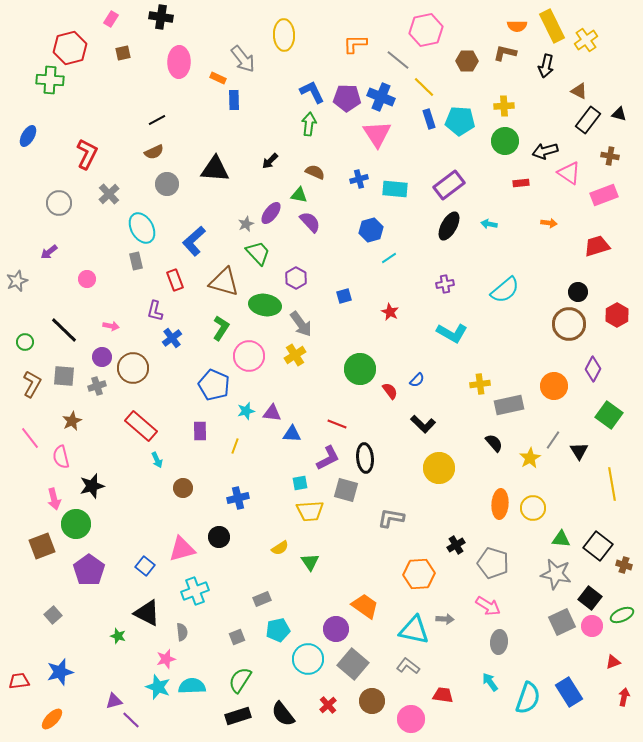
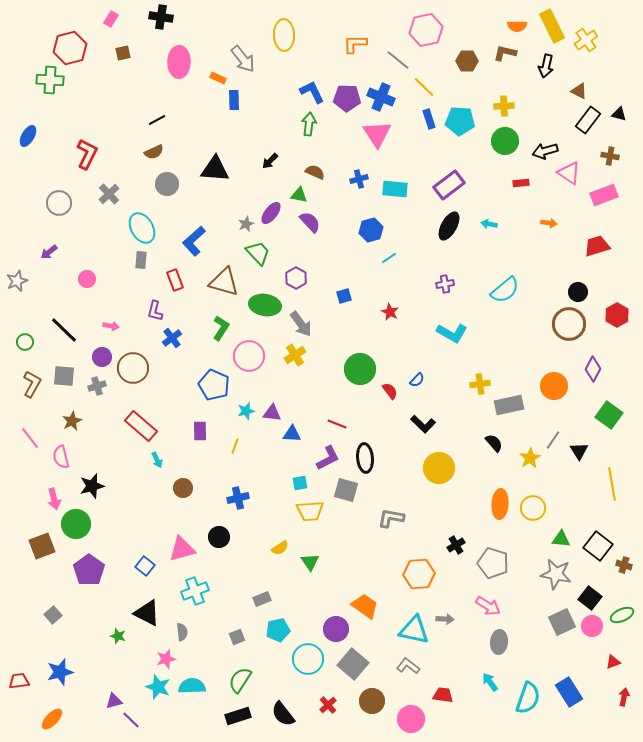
gray rectangle at (136, 261): moved 5 px right, 1 px up; rotated 18 degrees clockwise
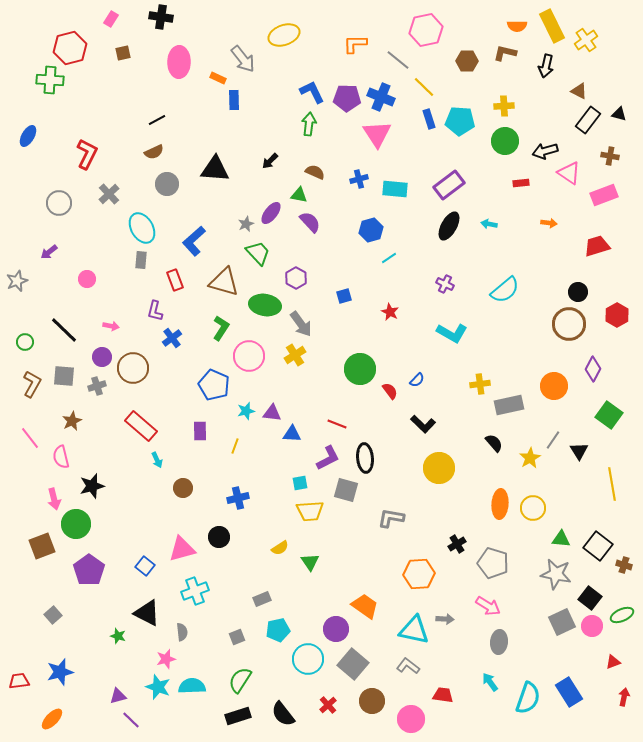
yellow ellipse at (284, 35): rotated 72 degrees clockwise
purple cross at (445, 284): rotated 36 degrees clockwise
black cross at (456, 545): moved 1 px right, 1 px up
purple triangle at (114, 701): moved 4 px right, 5 px up
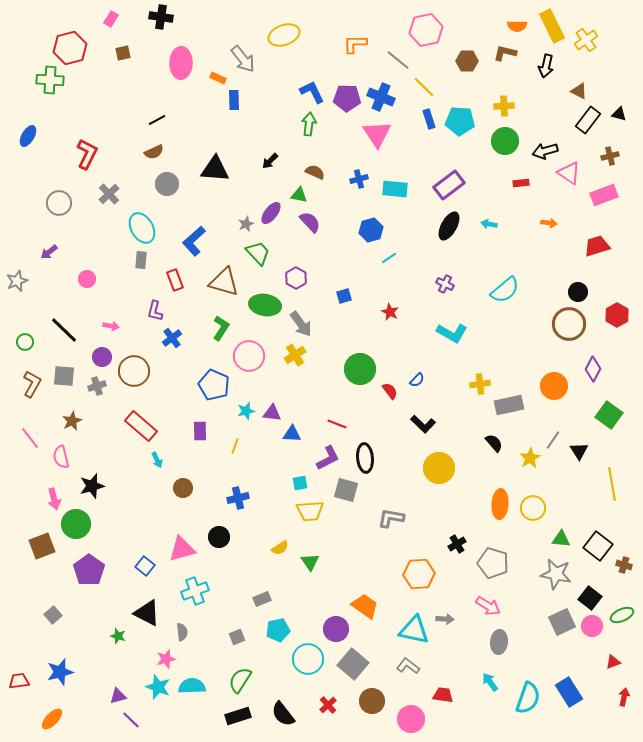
pink ellipse at (179, 62): moved 2 px right, 1 px down
brown cross at (610, 156): rotated 24 degrees counterclockwise
brown circle at (133, 368): moved 1 px right, 3 px down
